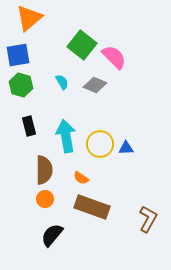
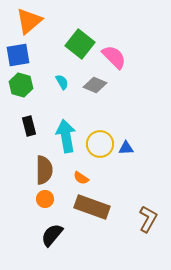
orange triangle: moved 3 px down
green square: moved 2 px left, 1 px up
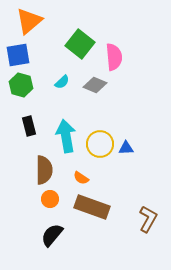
pink semicircle: rotated 40 degrees clockwise
cyan semicircle: rotated 77 degrees clockwise
orange circle: moved 5 px right
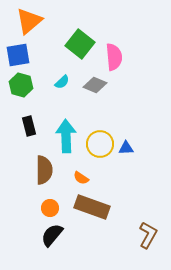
cyan arrow: rotated 8 degrees clockwise
orange circle: moved 9 px down
brown L-shape: moved 16 px down
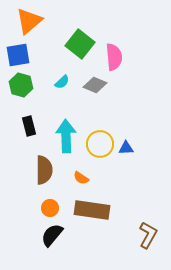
brown rectangle: moved 3 px down; rotated 12 degrees counterclockwise
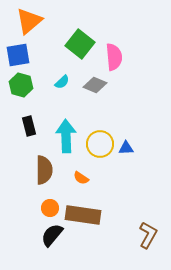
brown rectangle: moved 9 px left, 5 px down
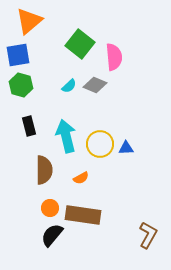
cyan semicircle: moved 7 px right, 4 px down
cyan arrow: rotated 12 degrees counterclockwise
orange semicircle: rotated 63 degrees counterclockwise
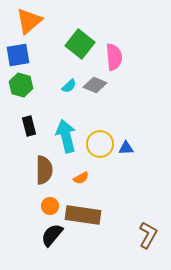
orange circle: moved 2 px up
